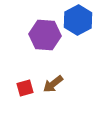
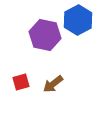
purple hexagon: rotated 8 degrees clockwise
red square: moved 4 px left, 6 px up
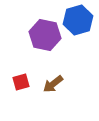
blue hexagon: rotated 12 degrees clockwise
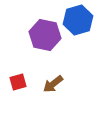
red square: moved 3 px left
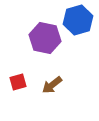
purple hexagon: moved 3 px down
brown arrow: moved 1 px left, 1 px down
